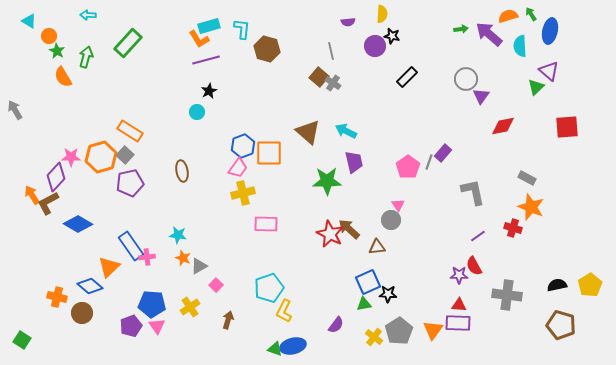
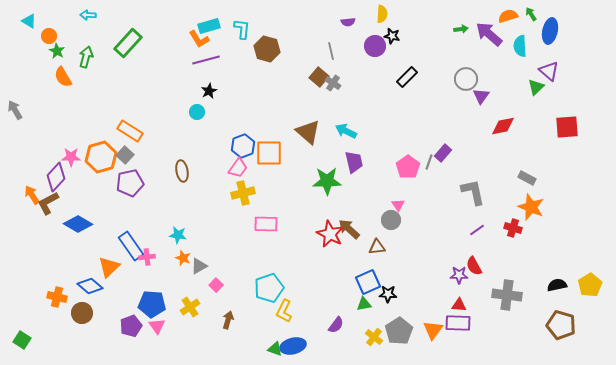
purple line at (478, 236): moved 1 px left, 6 px up
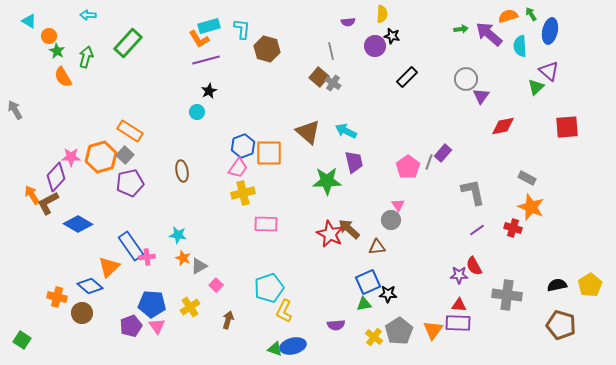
purple semicircle at (336, 325): rotated 48 degrees clockwise
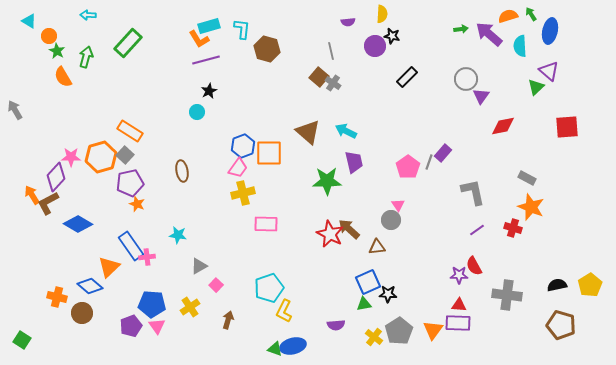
orange star at (183, 258): moved 46 px left, 54 px up
